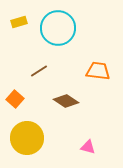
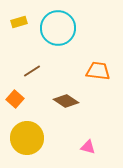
brown line: moved 7 px left
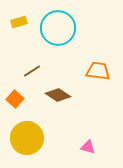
brown diamond: moved 8 px left, 6 px up
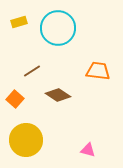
yellow circle: moved 1 px left, 2 px down
pink triangle: moved 3 px down
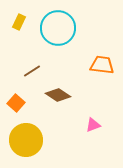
yellow rectangle: rotated 49 degrees counterclockwise
orange trapezoid: moved 4 px right, 6 px up
orange square: moved 1 px right, 4 px down
pink triangle: moved 5 px right, 25 px up; rotated 35 degrees counterclockwise
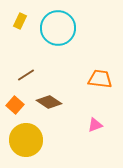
yellow rectangle: moved 1 px right, 1 px up
orange trapezoid: moved 2 px left, 14 px down
brown line: moved 6 px left, 4 px down
brown diamond: moved 9 px left, 7 px down
orange square: moved 1 px left, 2 px down
pink triangle: moved 2 px right
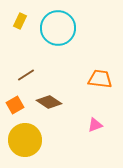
orange square: rotated 18 degrees clockwise
yellow circle: moved 1 px left
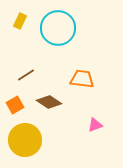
orange trapezoid: moved 18 px left
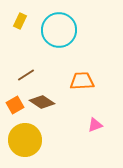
cyan circle: moved 1 px right, 2 px down
orange trapezoid: moved 2 px down; rotated 10 degrees counterclockwise
brown diamond: moved 7 px left
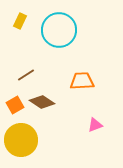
yellow circle: moved 4 px left
